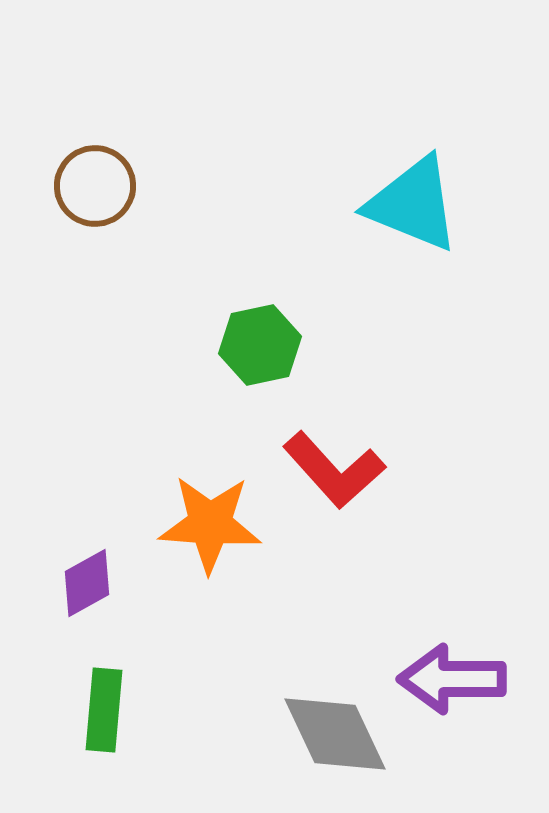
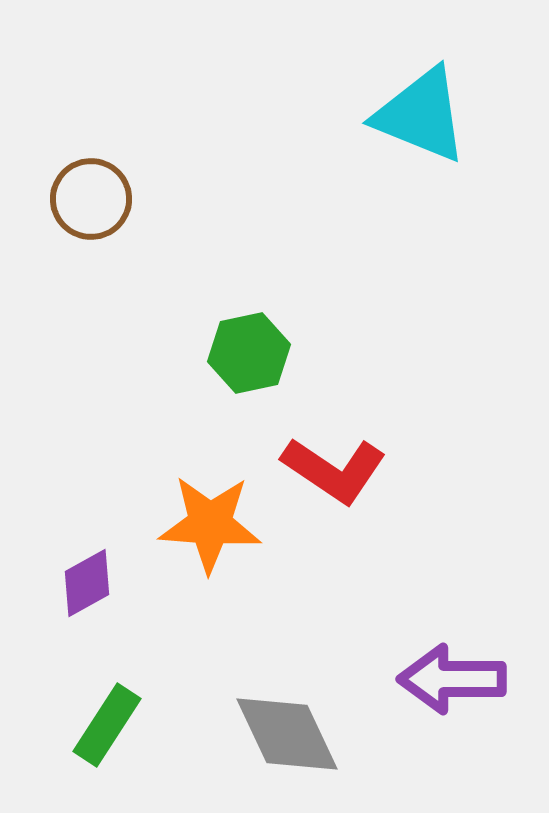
brown circle: moved 4 px left, 13 px down
cyan triangle: moved 8 px right, 89 px up
green hexagon: moved 11 px left, 8 px down
red L-shape: rotated 14 degrees counterclockwise
green rectangle: moved 3 px right, 15 px down; rotated 28 degrees clockwise
gray diamond: moved 48 px left
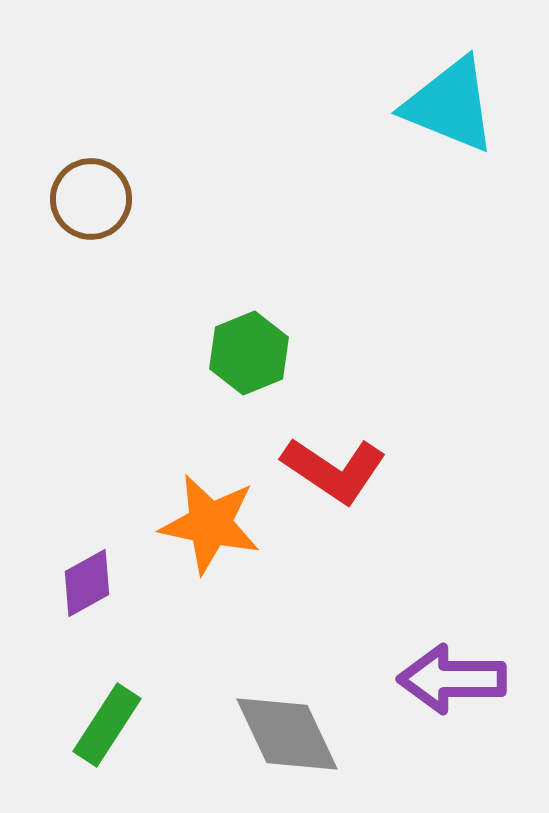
cyan triangle: moved 29 px right, 10 px up
green hexagon: rotated 10 degrees counterclockwise
orange star: rotated 8 degrees clockwise
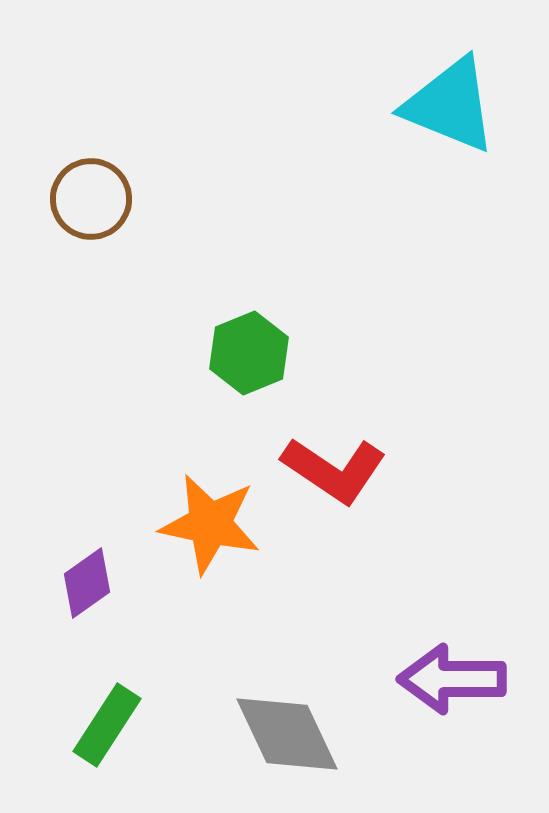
purple diamond: rotated 6 degrees counterclockwise
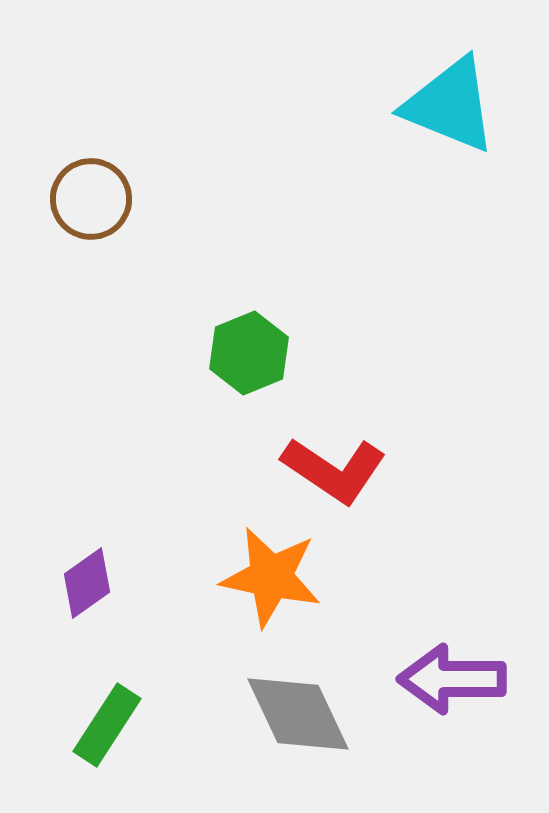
orange star: moved 61 px right, 53 px down
gray diamond: moved 11 px right, 20 px up
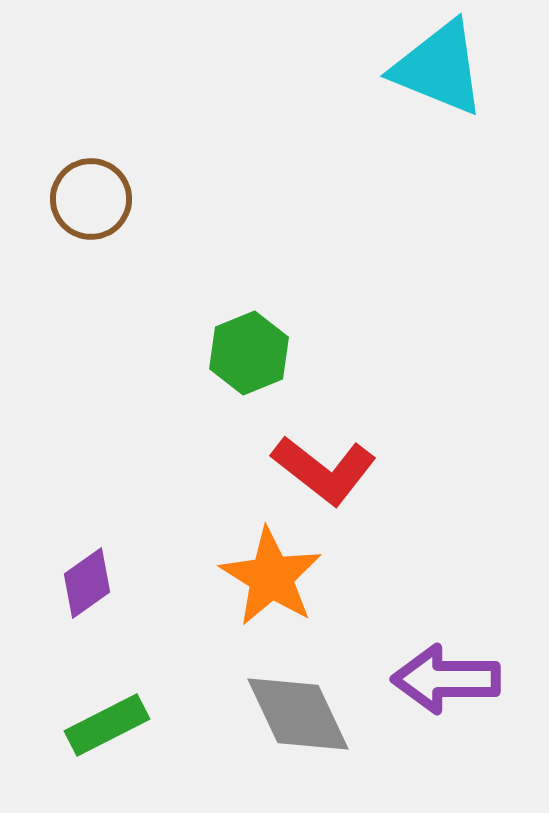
cyan triangle: moved 11 px left, 37 px up
red L-shape: moved 10 px left; rotated 4 degrees clockwise
orange star: rotated 20 degrees clockwise
purple arrow: moved 6 px left
green rectangle: rotated 30 degrees clockwise
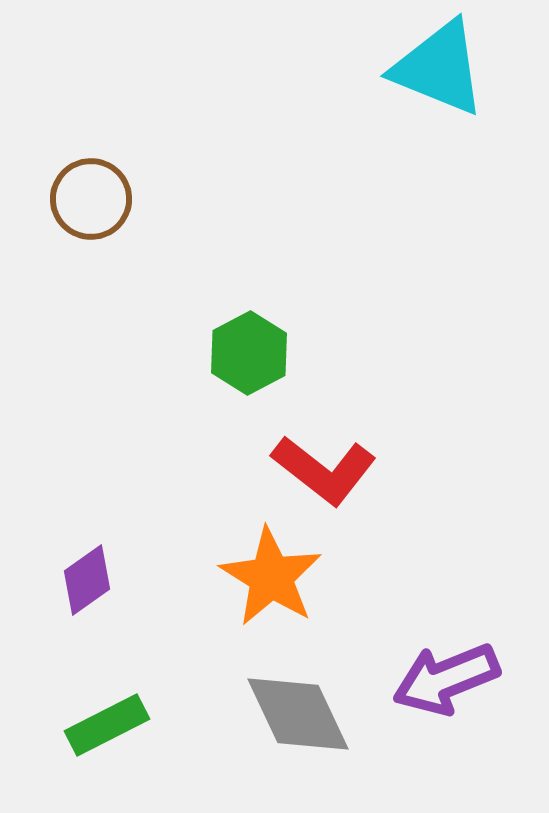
green hexagon: rotated 6 degrees counterclockwise
purple diamond: moved 3 px up
purple arrow: rotated 22 degrees counterclockwise
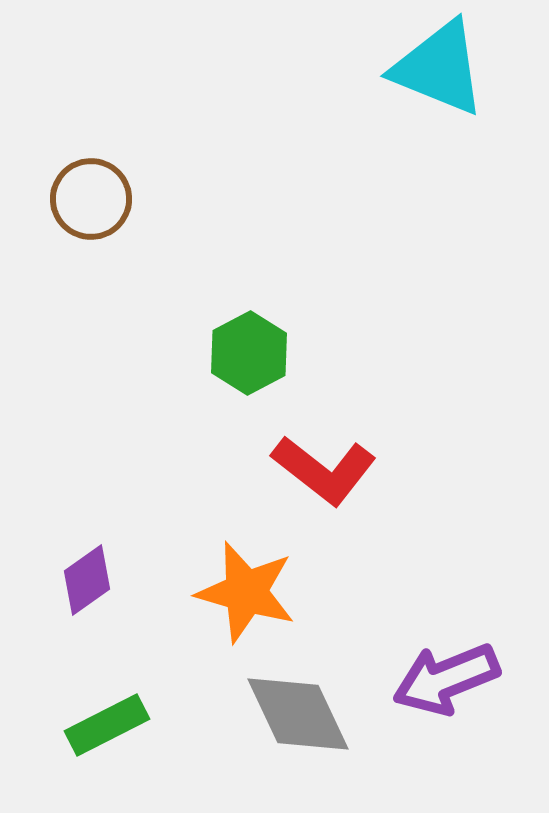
orange star: moved 25 px left, 15 px down; rotated 16 degrees counterclockwise
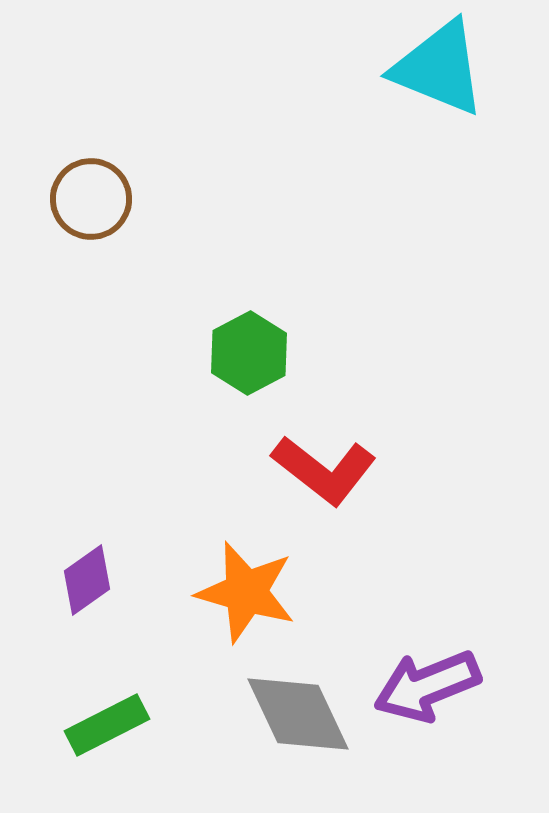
purple arrow: moved 19 px left, 7 px down
